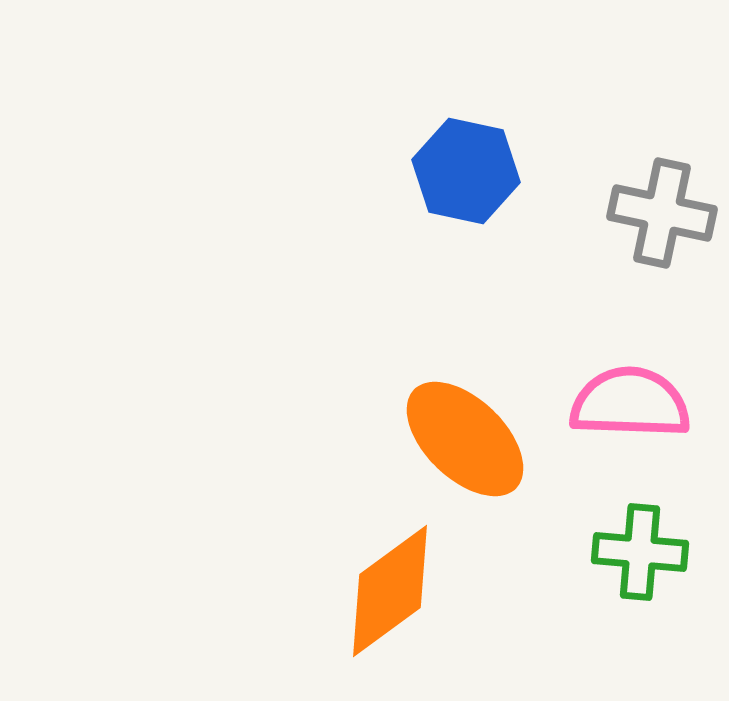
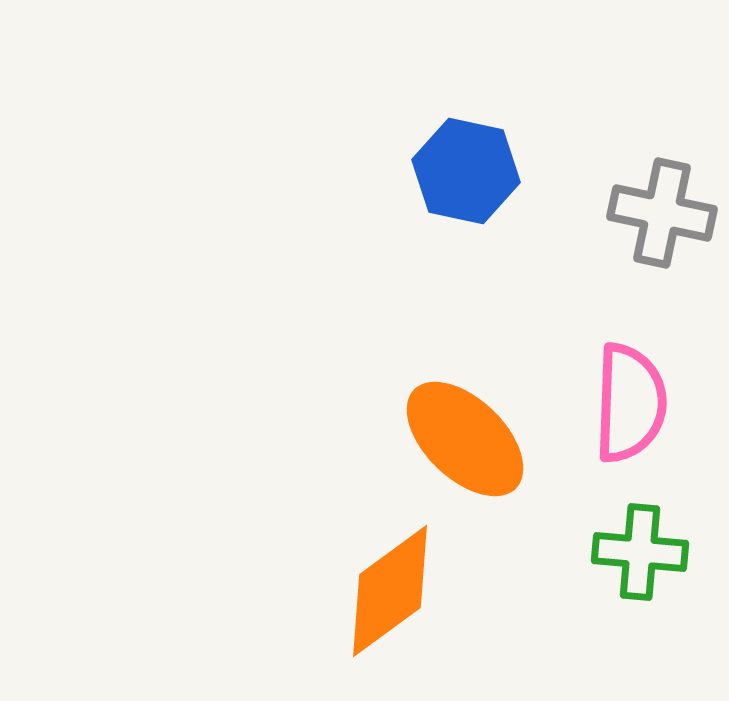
pink semicircle: rotated 90 degrees clockwise
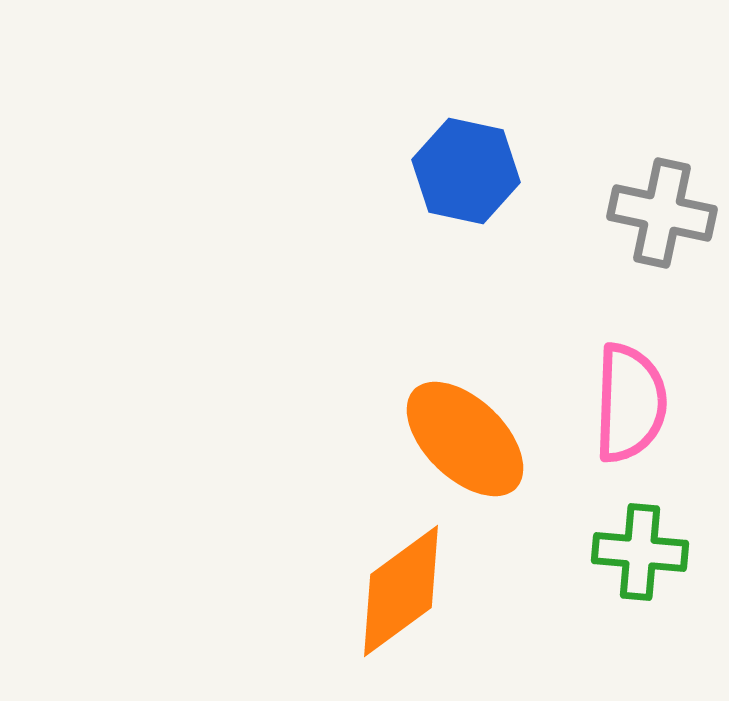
orange diamond: moved 11 px right
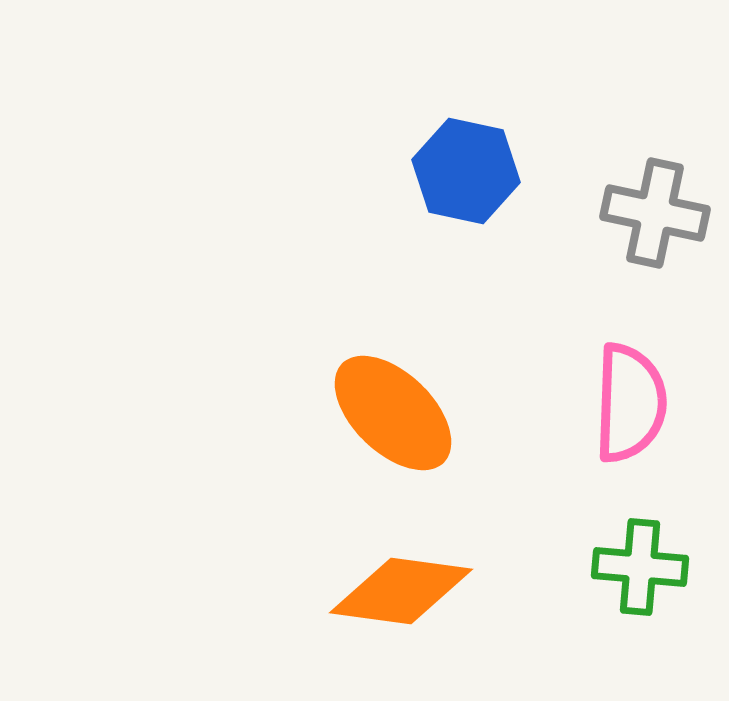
gray cross: moved 7 px left
orange ellipse: moved 72 px left, 26 px up
green cross: moved 15 px down
orange diamond: rotated 44 degrees clockwise
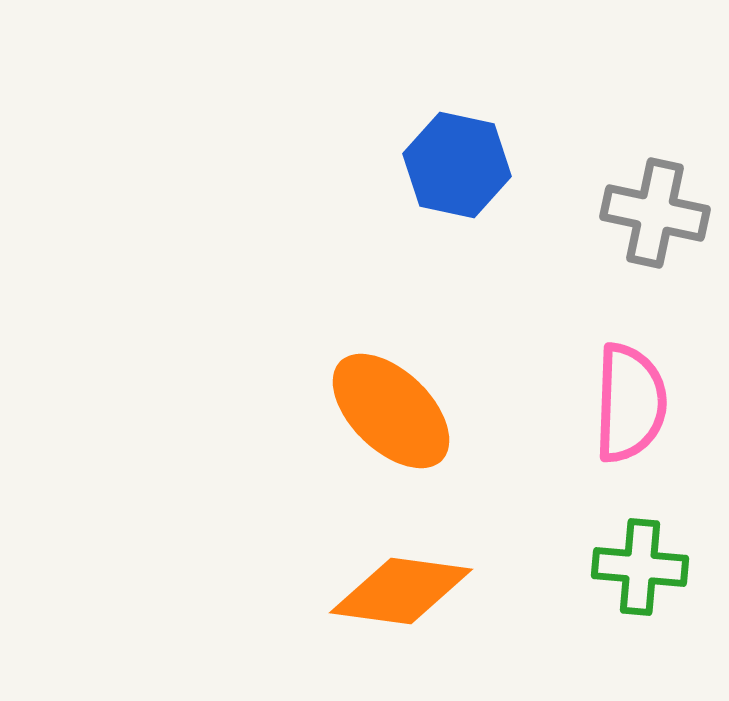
blue hexagon: moved 9 px left, 6 px up
orange ellipse: moved 2 px left, 2 px up
